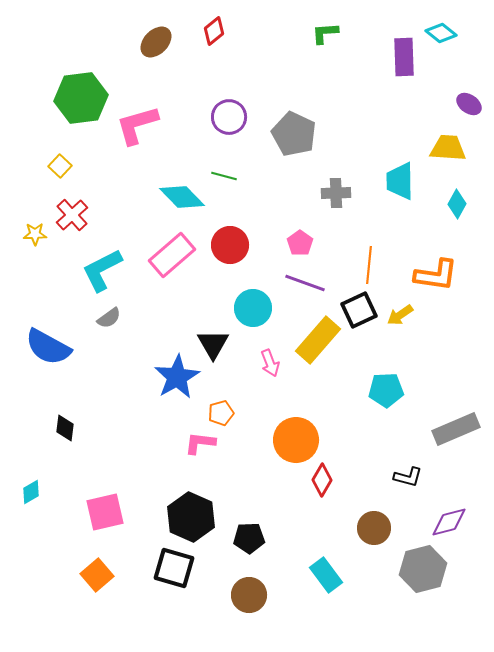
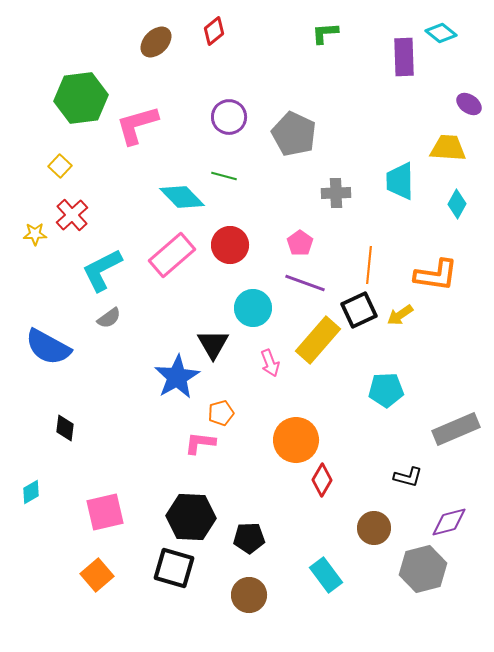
black hexagon at (191, 517): rotated 21 degrees counterclockwise
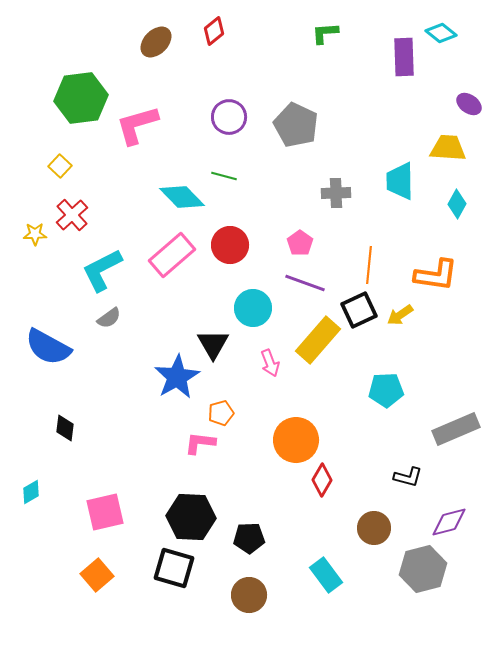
gray pentagon at (294, 134): moved 2 px right, 9 px up
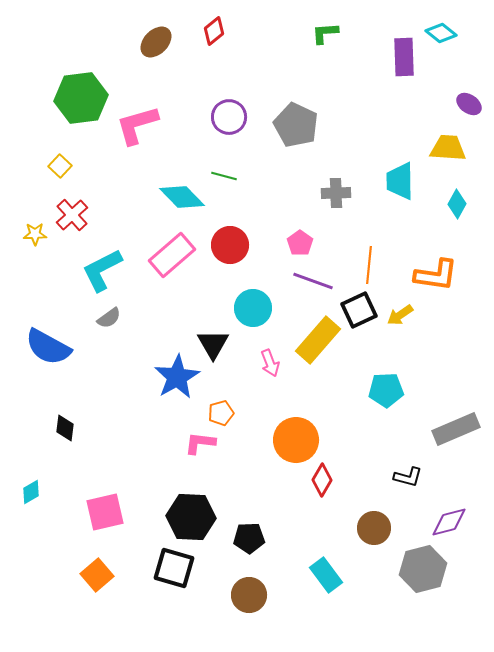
purple line at (305, 283): moved 8 px right, 2 px up
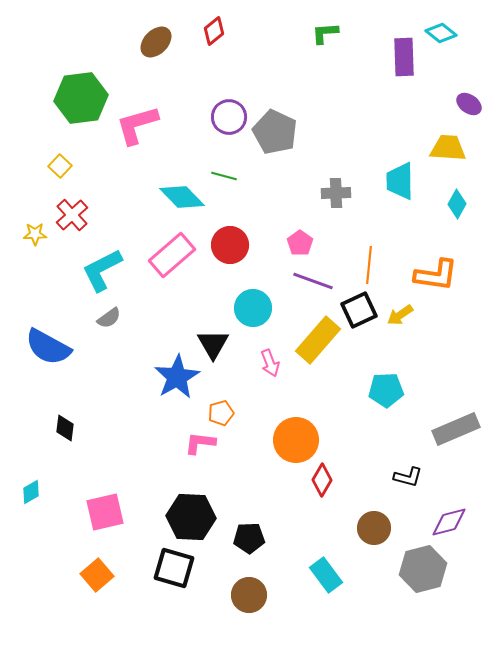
gray pentagon at (296, 125): moved 21 px left, 7 px down
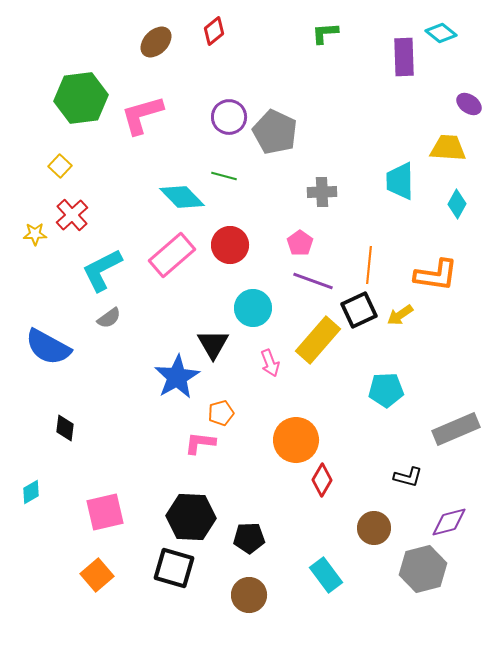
pink L-shape at (137, 125): moved 5 px right, 10 px up
gray cross at (336, 193): moved 14 px left, 1 px up
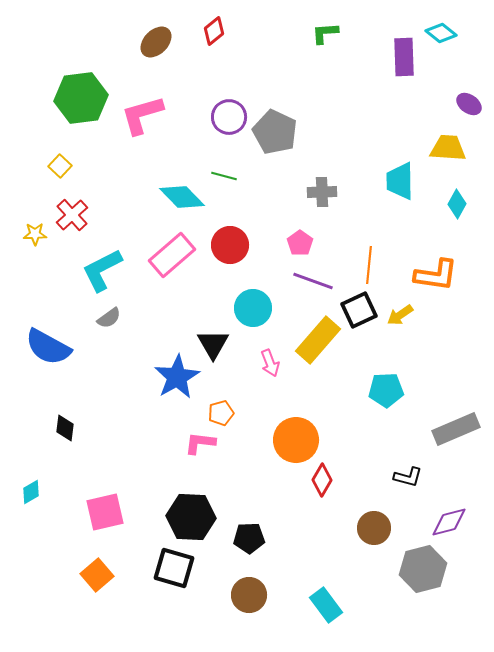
cyan rectangle at (326, 575): moved 30 px down
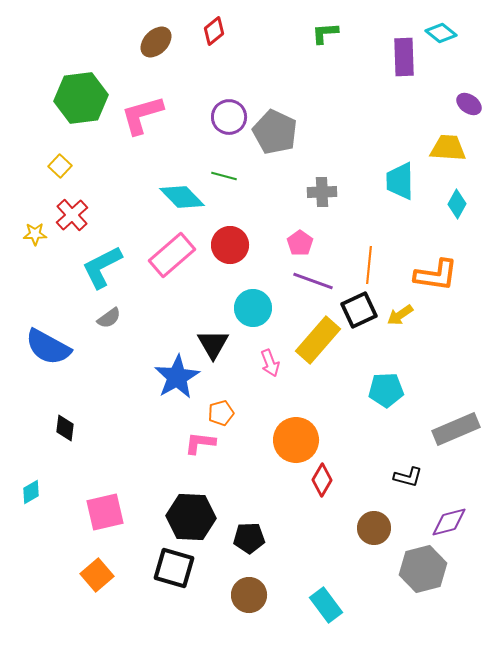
cyan L-shape at (102, 270): moved 3 px up
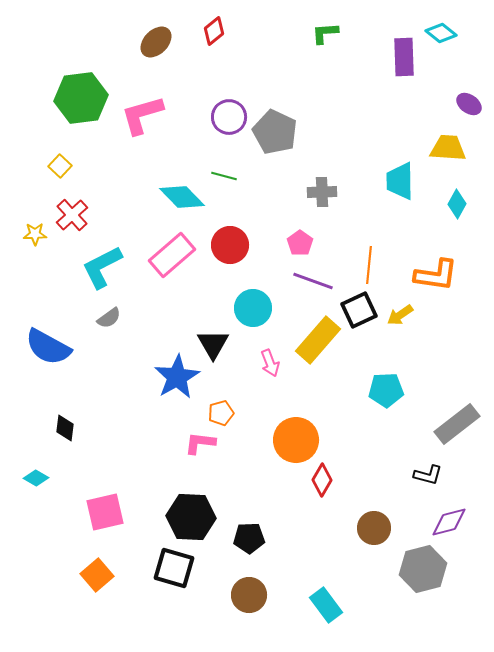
gray rectangle at (456, 429): moved 1 px right, 5 px up; rotated 15 degrees counterclockwise
black L-shape at (408, 477): moved 20 px right, 2 px up
cyan diamond at (31, 492): moved 5 px right, 14 px up; rotated 60 degrees clockwise
